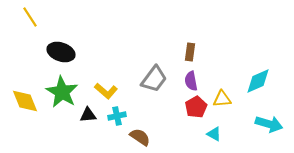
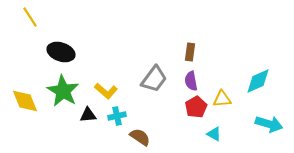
green star: moved 1 px right, 1 px up
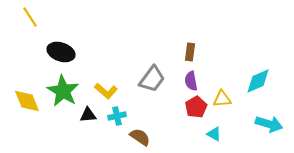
gray trapezoid: moved 2 px left
yellow diamond: moved 2 px right
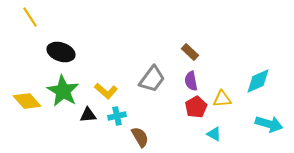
brown rectangle: rotated 54 degrees counterclockwise
yellow diamond: rotated 20 degrees counterclockwise
brown semicircle: rotated 25 degrees clockwise
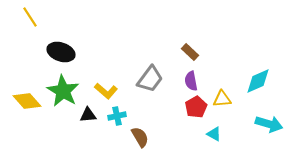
gray trapezoid: moved 2 px left
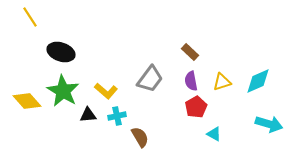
yellow triangle: moved 17 px up; rotated 12 degrees counterclockwise
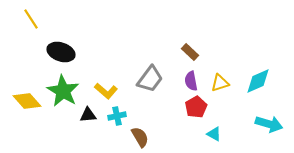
yellow line: moved 1 px right, 2 px down
yellow triangle: moved 2 px left, 1 px down
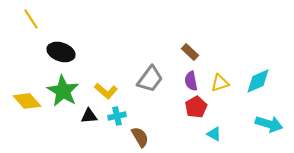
black triangle: moved 1 px right, 1 px down
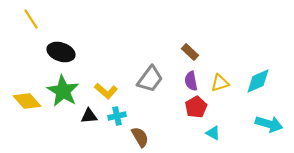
cyan triangle: moved 1 px left, 1 px up
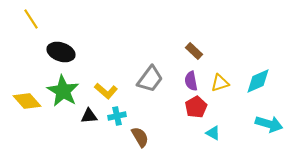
brown rectangle: moved 4 px right, 1 px up
